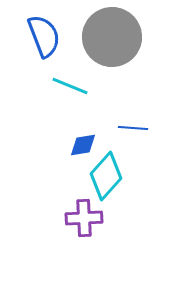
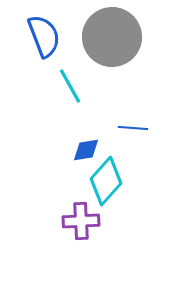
cyan line: rotated 39 degrees clockwise
blue diamond: moved 3 px right, 5 px down
cyan diamond: moved 5 px down
purple cross: moved 3 px left, 3 px down
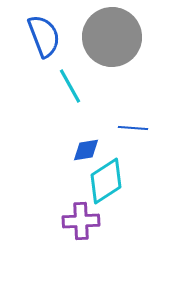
cyan diamond: rotated 15 degrees clockwise
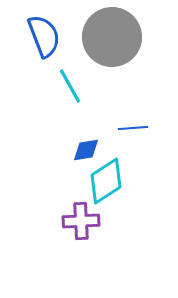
blue line: rotated 8 degrees counterclockwise
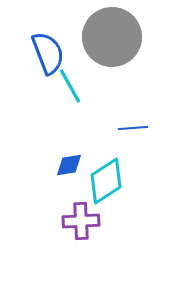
blue semicircle: moved 4 px right, 17 px down
blue diamond: moved 17 px left, 15 px down
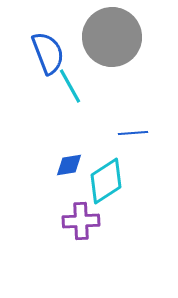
blue line: moved 5 px down
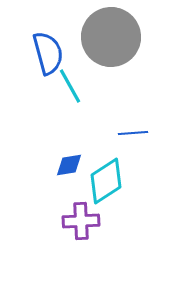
gray circle: moved 1 px left
blue semicircle: rotated 6 degrees clockwise
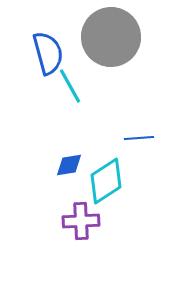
blue line: moved 6 px right, 5 px down
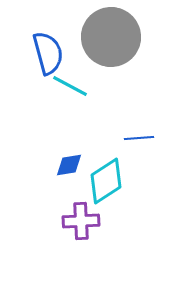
cyan line: rotated 33 degrees counterclockwise
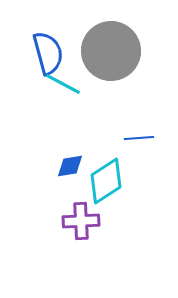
gray circle: moved 14 px down
cyan line: moved 7 px left, 2 px up
blue diamond: moved 1 px right, 1 px down
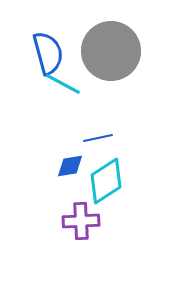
blue line: moved 41 px left; rotated 8 degrees counterclockwise
